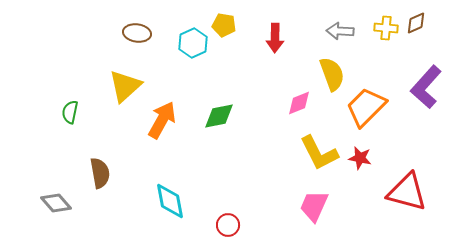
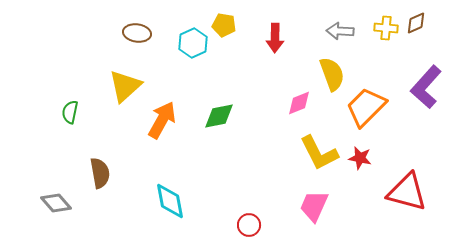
red circle: moved 21 px right
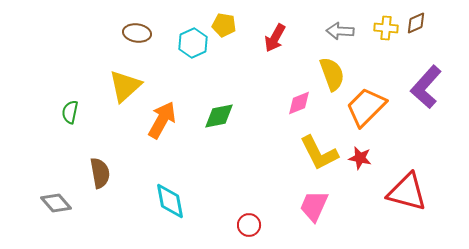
red arrow: rotated 28 degrees clockwise
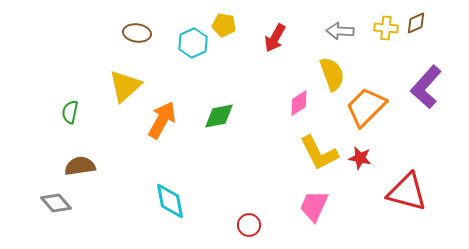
pink diamond: rotated 12 degrees counterclockwise
brown semicircle: moved 20 px left, 7 px up; rotated 88 degrees counterclockwise
